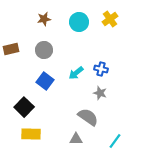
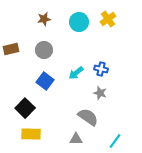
yellow cross: moved 2 px left
black square: moved 1 px right, 1 px down
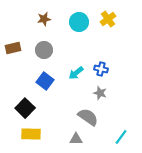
brown rectangle: moved 2 px right, 1 px up
cyan line: moved 6 px right, 4 px up
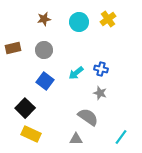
yellow rectangle: rotated 24 degrees clockwise
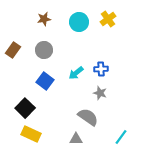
brown rectangle: moved 2 px down; rotated 42 degrees counterclockwise
blue cross: rotated 16 degrees counterclockwise
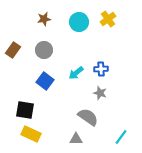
black square: moved 2 px down; rotated 36 degrees counterclockwise
